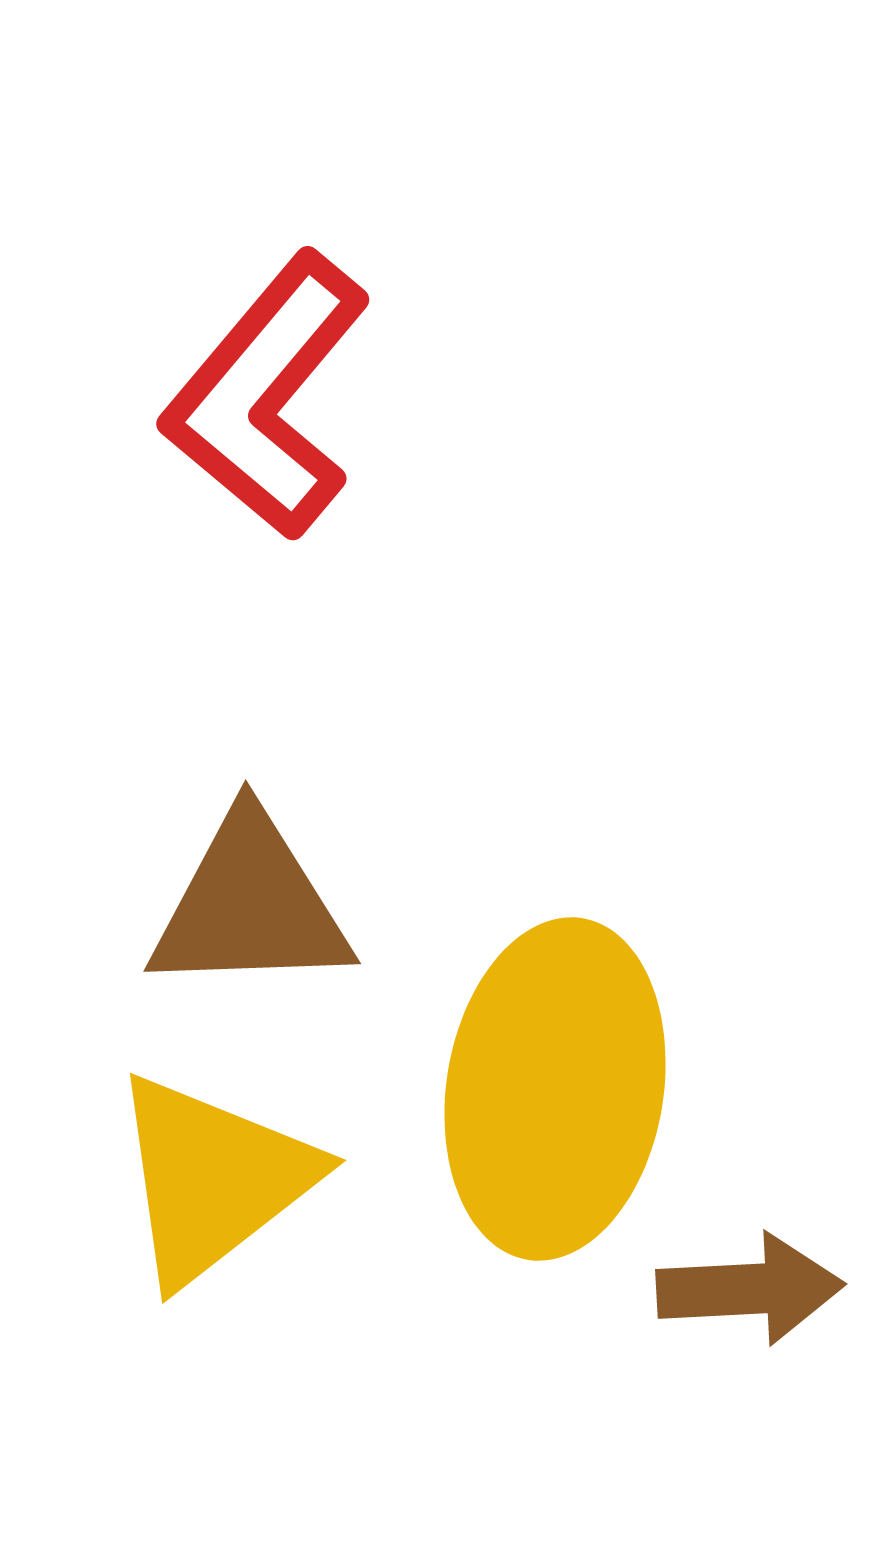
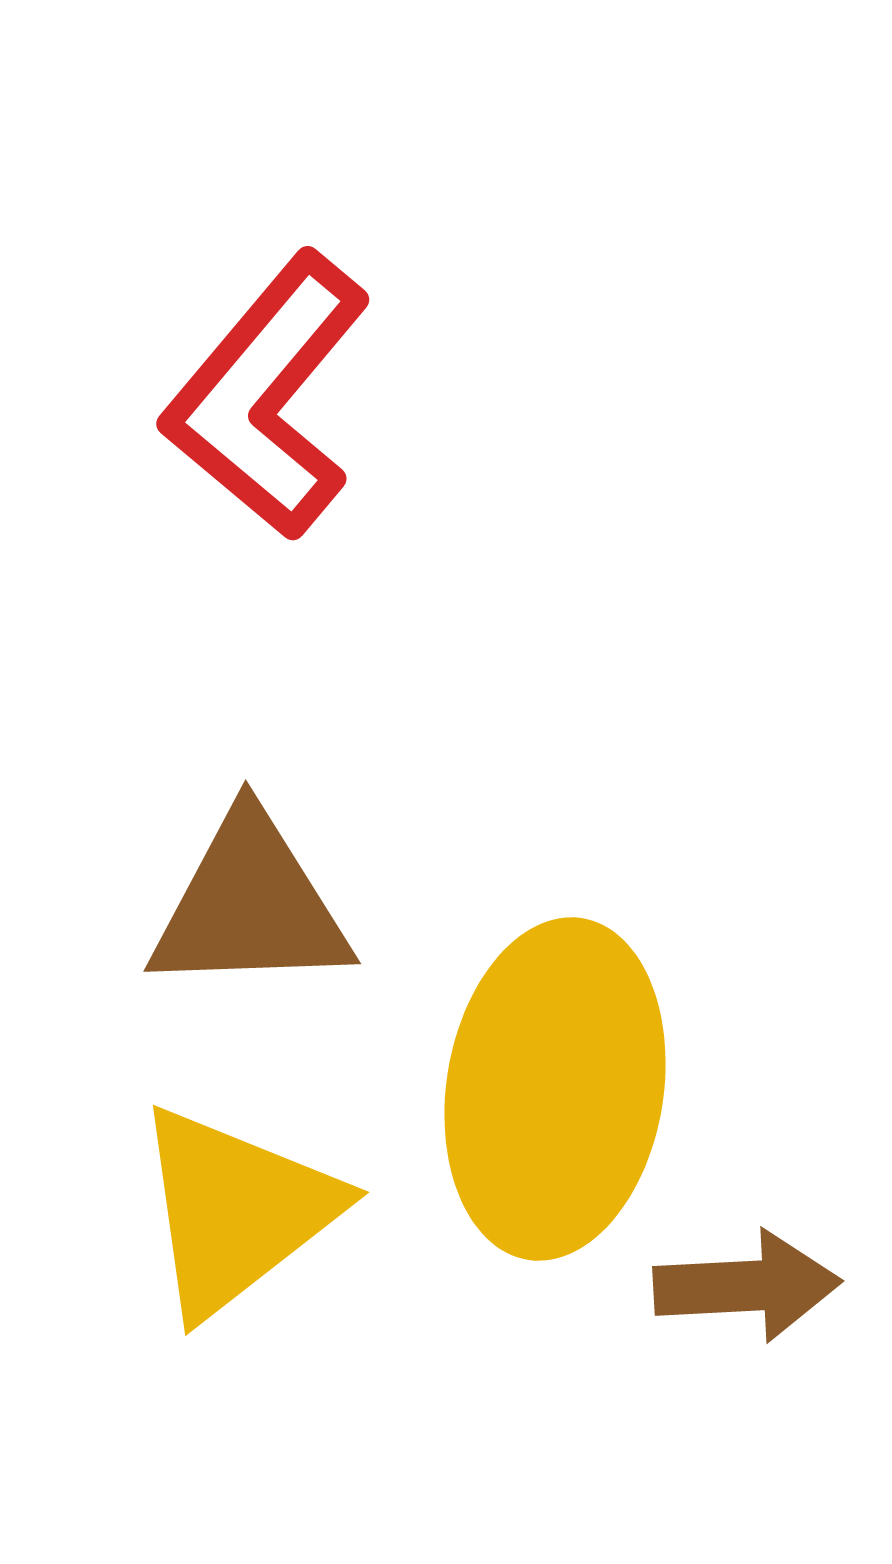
yellow triangle: moved 23 px right, 32 px down
brown arrow: moved 3 px left, 3 px up
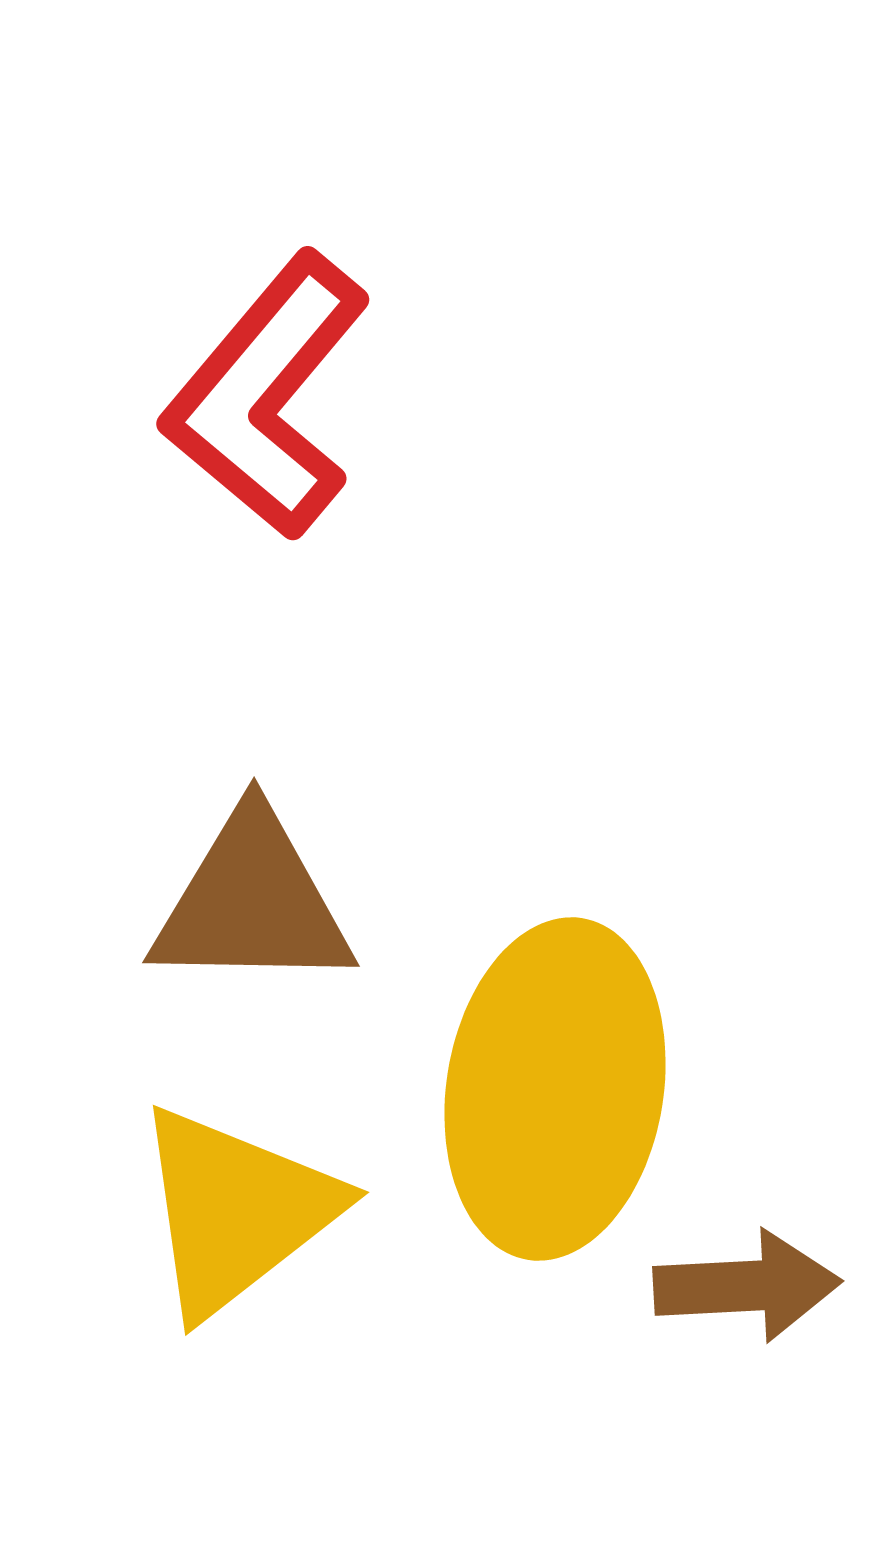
brown triangle: moved 2 px right, 3 px up; rotated 3 degrees clockwise
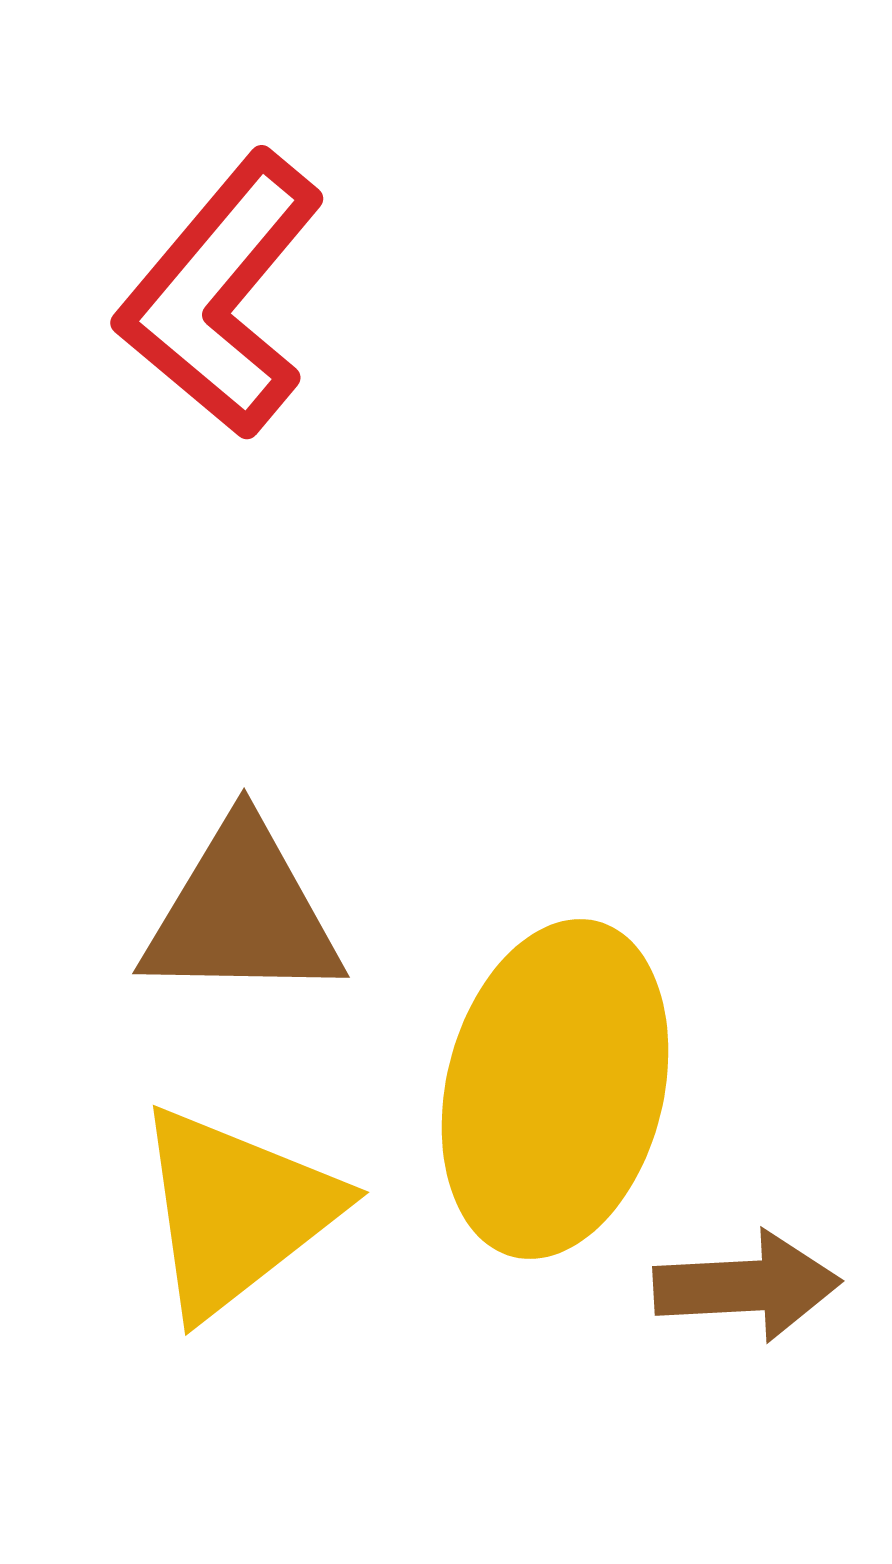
red L-shape: moved 46 px left, 101 px up
brown triangle: moved 10 px left, 11 px down
yellow ellipse: rotated 5 degrees clockwise
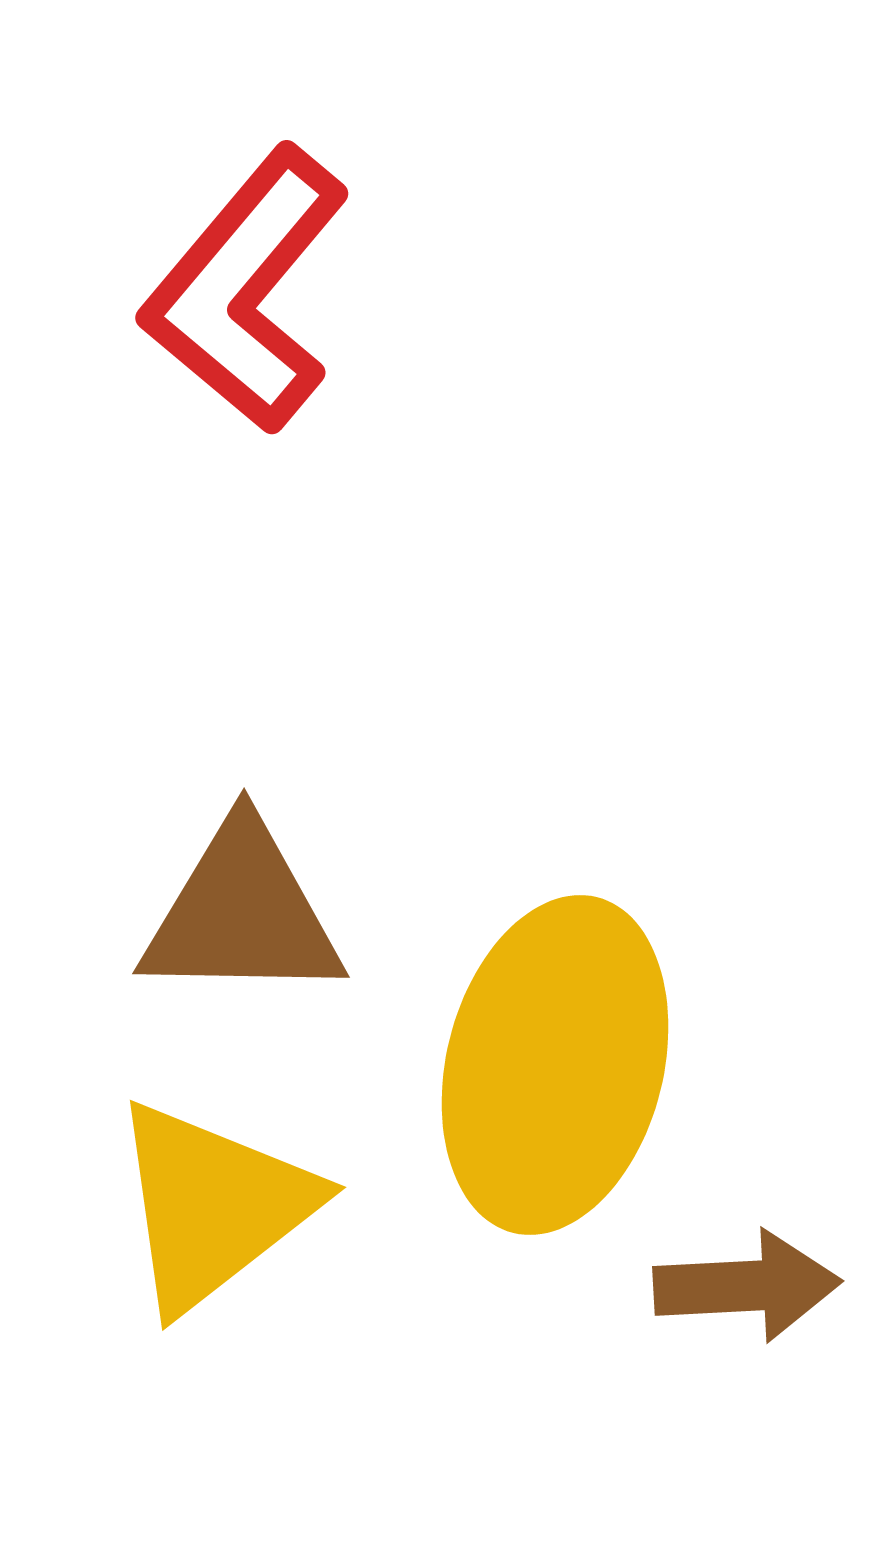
red L-shape: moved 25 px right, 5 px up
yellow ellipse: moved 24 px up
yellow triangle: moved 23 px left, 5 px up
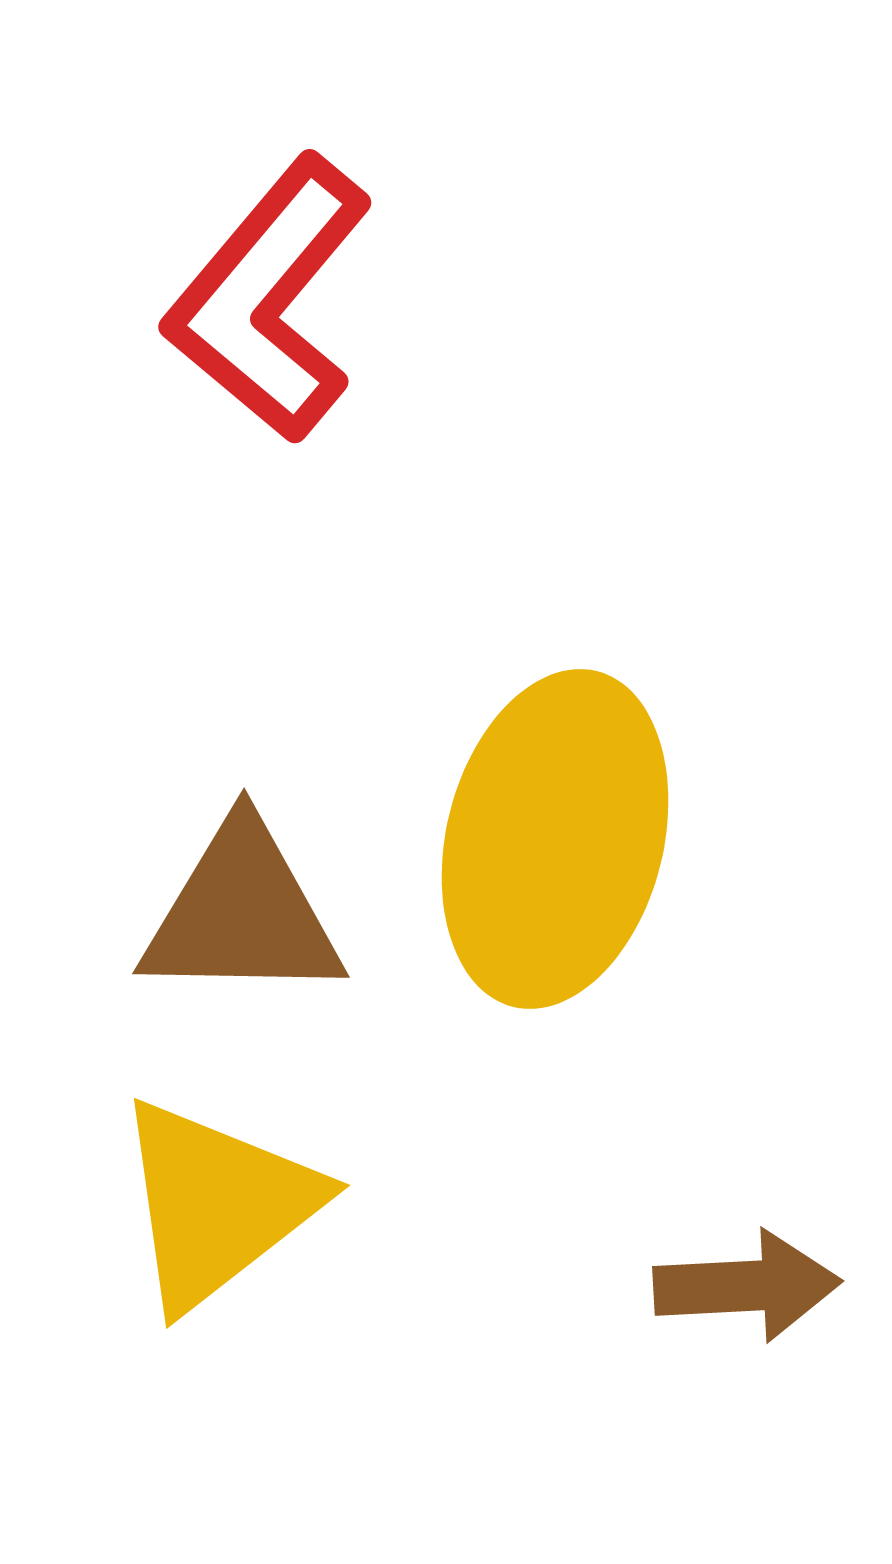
red L-shape: moved 23 px right, 9 px down
yellow ellipse: moved 226 px up
yellow triangle: moved 4 px right, 2 px up
